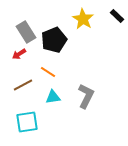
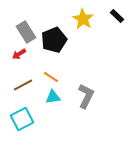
orange line: moved 3 px right, 5 px down
cyan square: moved 5 px left, 3 px up; rotated 20 degrees counterclockwise
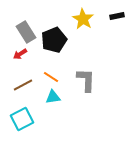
black rectangle: rotated 56 degrees counterclockwise
red arrow: moved 1 px right
gray L-shape: moved 16 px up; rotated 25 degrees counterclockwise
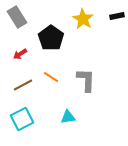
gray rectangle: moved 9 px left, 15 px up
black pentagon: moved 3 px left, 2 px up; rotated 15 degrees counterclockwise
cyan triangle: moved 15 px right, 20 px down
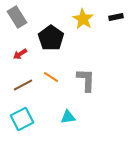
black rectangle: moved 1 px left, 1 px down
